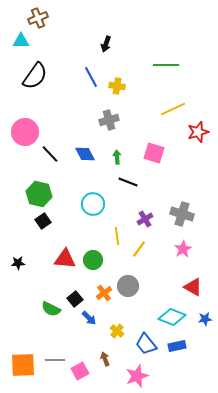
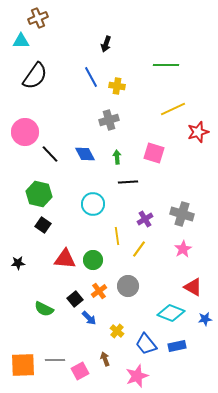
black line at (128, 182): rotated 24 degrees counterclockwise
black square at (43, 221): moved 4 px down; rotated 21 degrees counterclockwise
orange cross at (104, 293): moved 5 px left, 2 px up
green semicircle at (51, 309): moved 7 px left
cyan diamond at (172, 317): moved 1 px left, 4 px up
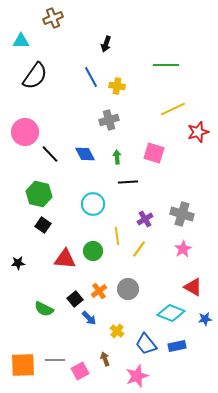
brown cross at (38, 18): moved 15 px right
green circle at (93, 260): moved 9 px up
gray circle at (128, 286): moved 3 px down
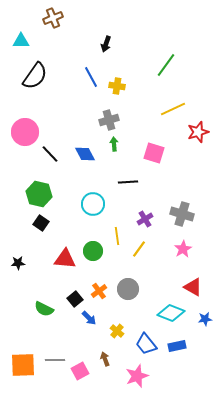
green line at (166, 65): rotated 55 degrees counterclockwise
green arrow at (117, 157): moved 3 px left, 13 px up
black square at (43, 225): moved 2 px left, 2 px up
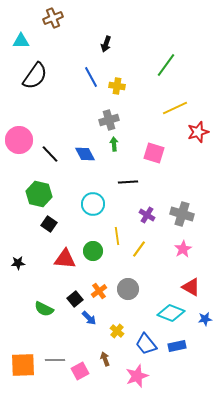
yellow line at (173, 109): moved 2 px right, 1 px up
pink circle at (25, 132): moved 6 px left, 8 px down
purple cross at (145, 219): moved 2 px right, 4 px up; rotated 28 degrees counterclockwise
black square at (41, 223): moved 8 px right, 1 px down
red triangle at (193, 287): moved 2 px left
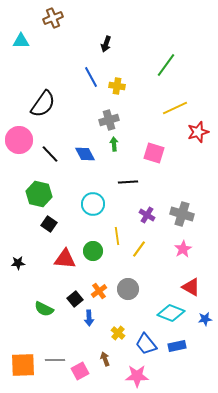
black semicircle at (35, 76): moved 8 px right, 28 px down
blue arrow at (89, 318): rotated 42 degrees clockwise
yellow cross at (117, 331): moved 1 px right, 2 px down
pink star at (137, 376): rotated 20 degrees clockwise
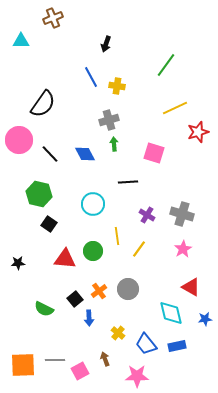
cyan diamond at (171, 313): rotated 56 degrees clockwise
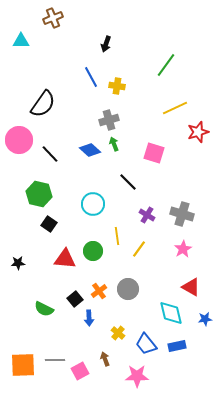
green arrow at (114, 144): rotated 16 degrees counterclockwise
blue diamond at (85, 154): moved 5 px right, 4 px up; rotated 20 degrees counterclockwise
black line at (128, 182): rotated 48 degrees clockwise
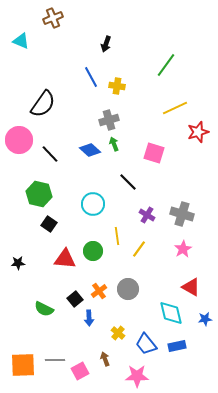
cyan triangle at (21, 41): rotated 24 degrees clockwise
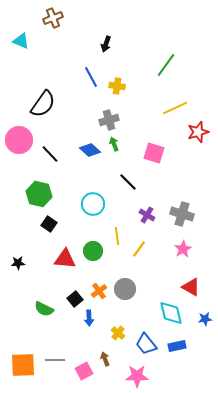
gray circle at (128, 289): moved 3 px left
pink square at (80, 371): moved 4 px right
